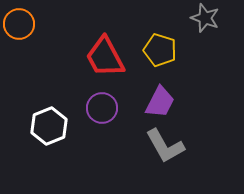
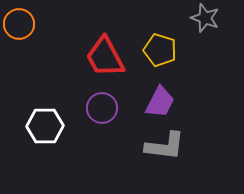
white hexagon: moved 4 px left; rotated 21 degrees clockwise
gray L-shape: rotated 54 degrees counterclockwise
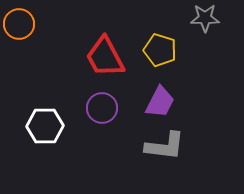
gray star: rotated 20 degrees counterclockwise
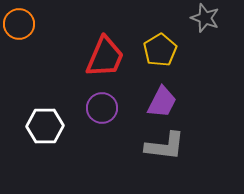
gray star: rotated 20 degrees clockwise
yellow pentagon: rotated 24 degrees clockwise
red trapezoid: rotated 129 degrees counterclockwise
purple trapezoid: moved 2 px right
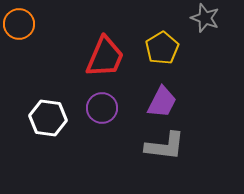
yellow pentagon: moved 2 px right, 2 px up
white hexagon: moved 3 px right, 8 px up; rotated 9 degrees clockwise
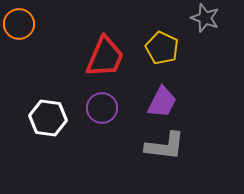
yellow pentagon: rotated 16 degrees counterclockwise
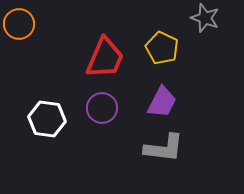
red trapezoid: moved 1 px down
white hexagon: moved 1 px left, 1 px down
gray L-shape: moved 1 px left, 2 px down
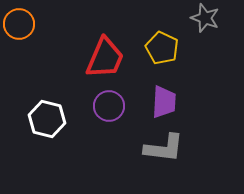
purple trapezoid: moved 2 px right; rotated 24 degrees counterclockwise
purple circle: moved 7 px right, 2 px up
white hexagon: rotated 6 degrees clockwise
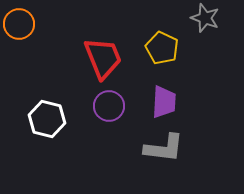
red trapezoid: moved 2 px left; rotated 45 degrees counterclockwise
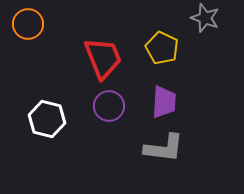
orange circle: moved 9 px right
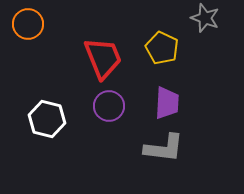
purple trapezoid: moved 3 px right, 1 px down
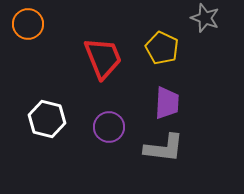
purple circle: moved 21 px down
